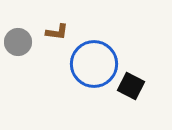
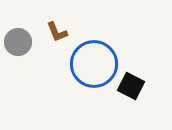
brown L-shape: rotated 60 degrees clockwise
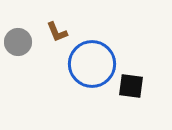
blue circle: moved 2 px left
black square: rotated 20 degrees counterclockwise
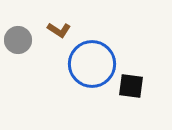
brown L-shape: moved 2 px right, 2 px up; rotated 35 degrees counterclockwise
gray circle: moved 2 px up
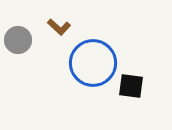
brown L-shape: moved 3 px up; rotated 10 degrees clockwise
blue circle: moved 1 px right, 1 px up
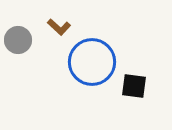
blue circle: moved 1 px left, 1 px up
black square: moved 3 px right
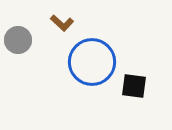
brown L-shape: moved 3 px right, 4 px up
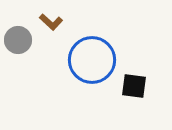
brown L-shape: moved 11 px left, 1 px up
blue circle: moved 2 px up
